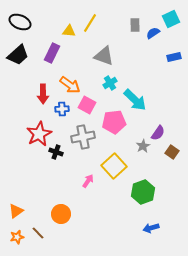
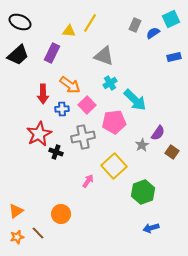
gray rectangle: rotated 24 degrees clockwise
pink square: rotated 18 degrees clockwise
gray star: moved 1 px left, 1 px up
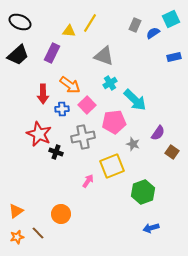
red star: rotated 20 degrees counterclockwise
gray star: moved 9 px left, 1 px up; rotated 24 degrees counterclockwise
yellow square: moved 2 px left; rotated 20 degrees clockwise
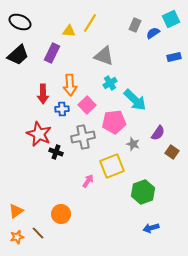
orange arrow: rotated 50 degrees clockwise
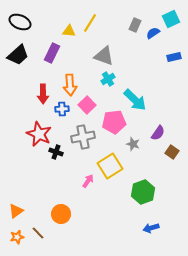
cyan cross: moved 2 px left, 4 px up
yellow square: moved 2 px left; rotated 10 degrees counterclockwise
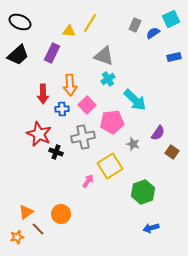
pink pentagon: moved 2 px left
orange triangle: moved 10 px right, 1 px down
brown line: moved 4 px up
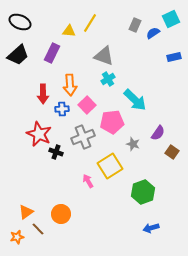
gray cross: rotated 10 degrees counterclockwise
pink arrow: rotated 64 degrees counterclockwise
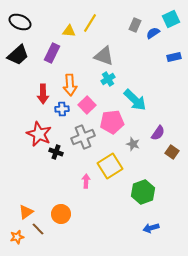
pink arrow: moved 2 px left; rotated 32 degrees clockwise
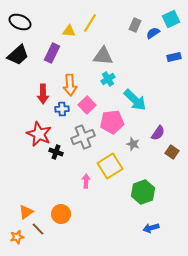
gray triangle: moved 1 px left; rotated 15 degrees counterclockwise
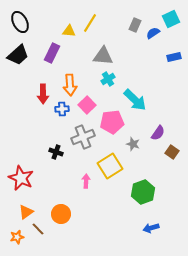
black ellipse: rotated 40 degrees clockwise
red star: moved 18 px left, 44 px down
